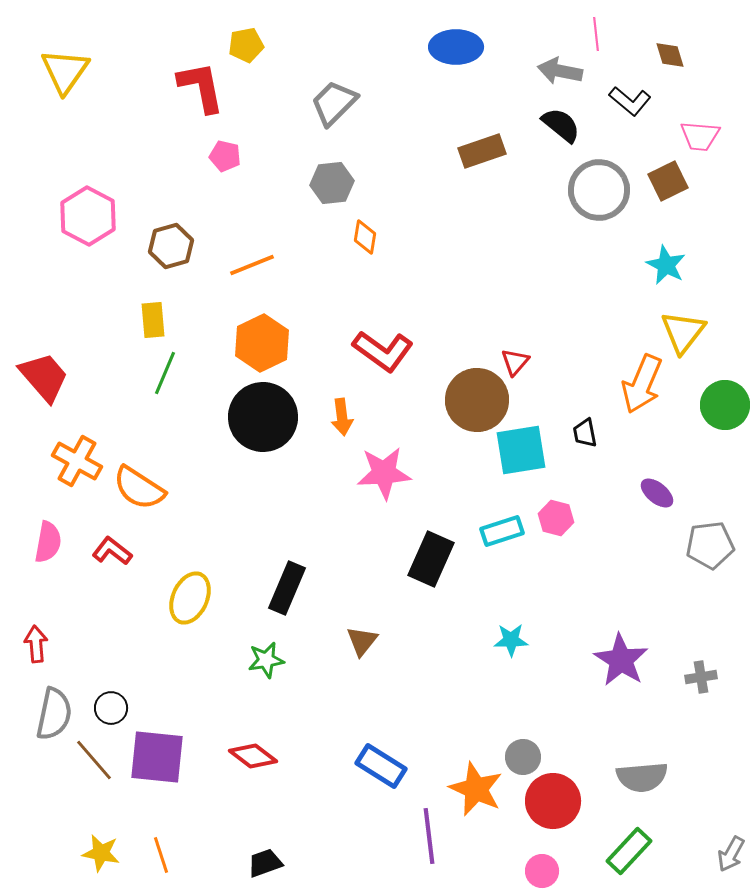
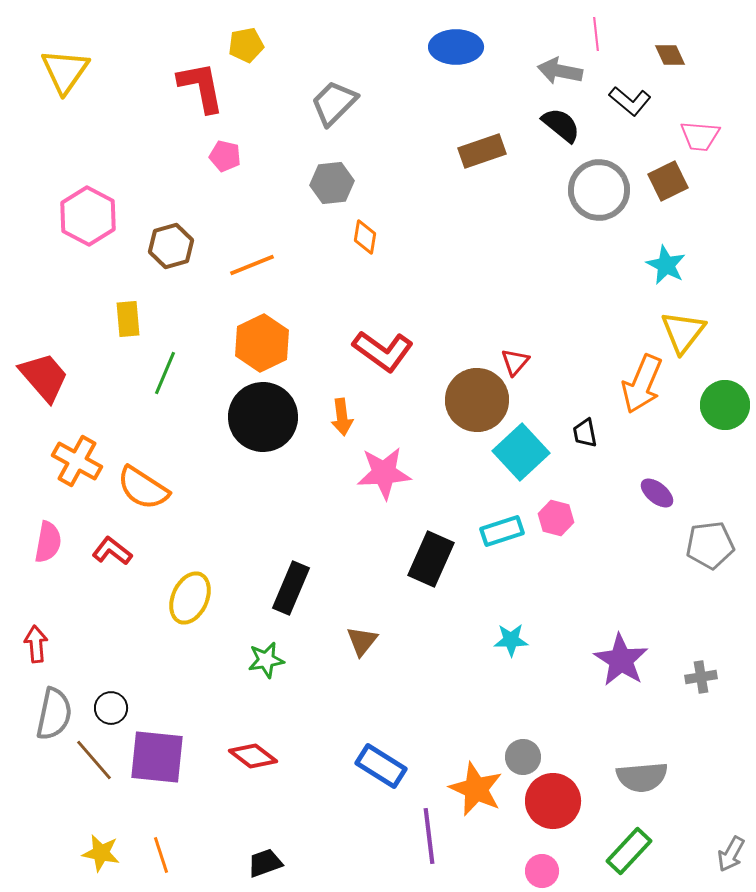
brown diamond at (670, 55): rotated 8 degrees counterclockwise
yellow rectangle at (153, 320): moved 25 px left, 1 px up
cyan square at (521, 450): moved 2 px down; rotated 34 degrees counterclockwise
orange semicircle at (139, 488): moved 4 px right
black rectangle at (287, 588): moved 4 px right
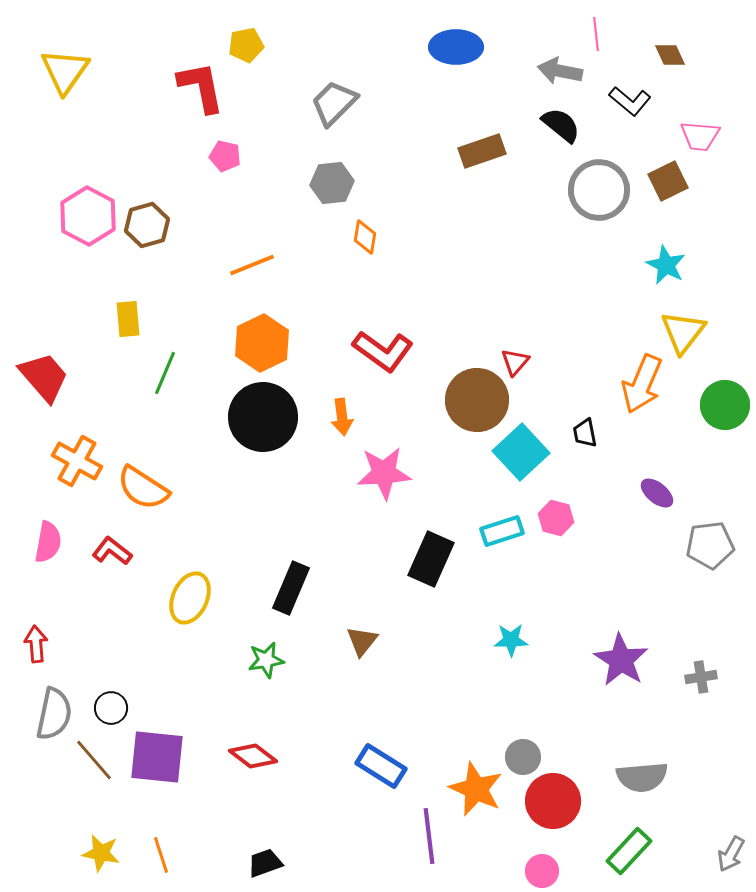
brown hexagon at (171, 246): moved 24 px left, 21 px up
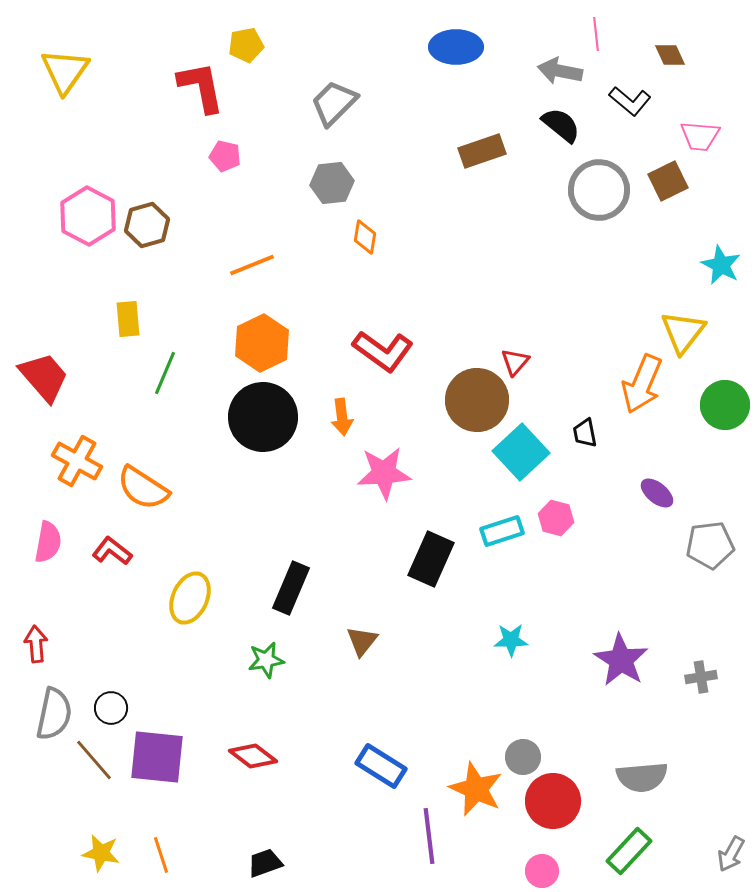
cyan star at (666, 265): moved 55 px right
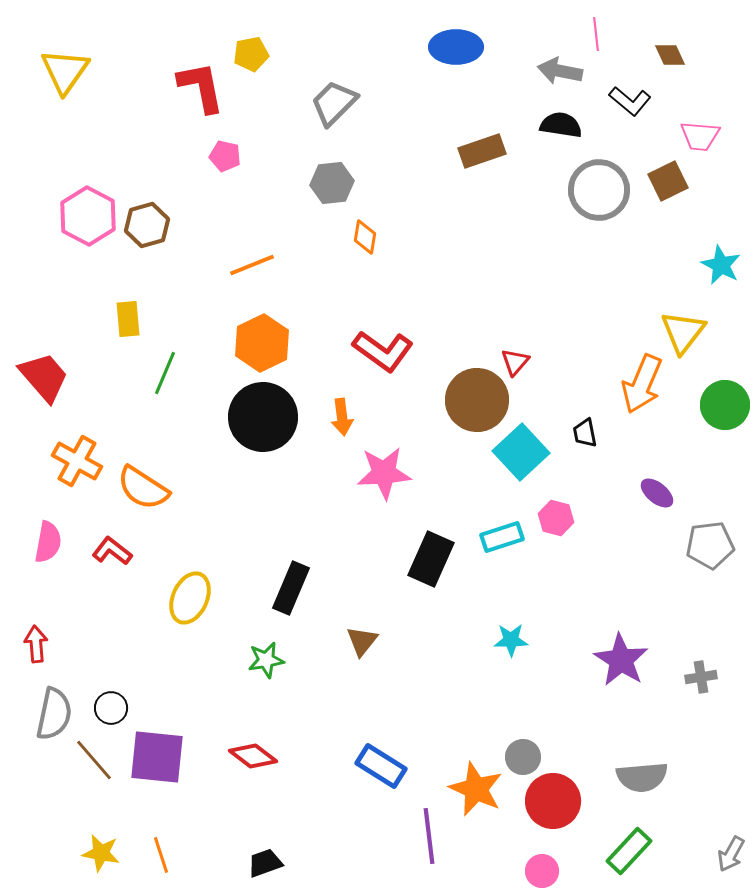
yellow pentagon at (246, 45): moved 5 px right, 9 px down
black semicircle at (561, 125): rotated 30 degrees counterclockwise
cyan rectangle at (502, 531): moved 6 px down
